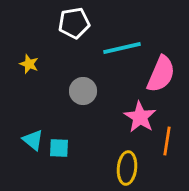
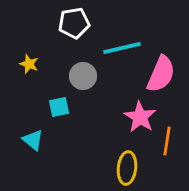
gray circle: moved 15 px up
cyan square: moved 41 px up; rotated 15 degrees counterclockwise
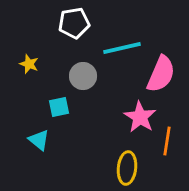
cyan triangle: moved 6 px right
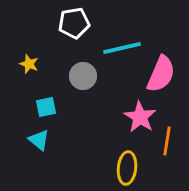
cyan square: moved 13 px left
